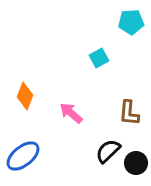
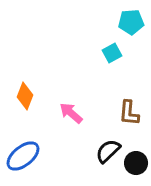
cyan square: moved 13 px right, 5 px up
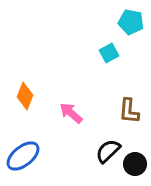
cyan pentagon: rotated 15 degrees clockwise
cyan square: moved 3 px left
brown L-shape: moved 2 px up
black circle: moved 1 px left, 1 px down
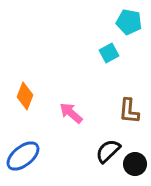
cyan pentagon: moved 2 px left
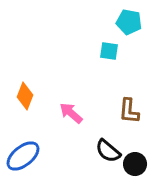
cyan square: moved 2 px up; rotated 36 degrees clockwise
black semicircle: rotated 96 degrees counterclockwise
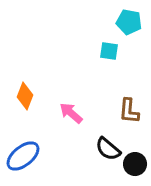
black semicircle: moved 2 px up
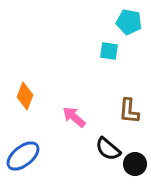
pink arrow: moved 3 px right, 4 px down
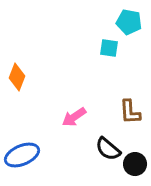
cyan square: moved 3 px up
orange diamond: moved 8 px left, 19 px up
brown L-shape: moved 1 px right, 1 px down; rotated 8 degrees counterclockwise
pink arrow: rotated 75 degrees counterclockwise
blue ellipse: moved 1 px left, 1 px up; rotated 16 degrees clockwise
